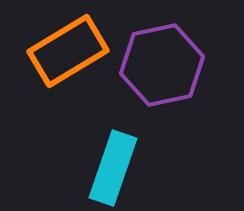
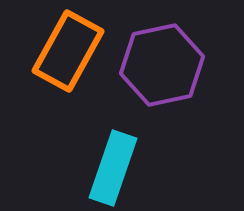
orange rectangle: rotated 30 degrees counterclockwise
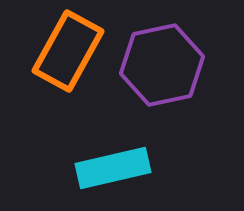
cyan rectangle: rotated 58 degrees clockwise
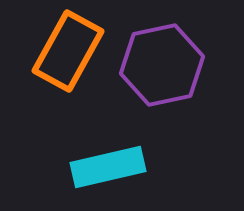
cyan rectangle: moved 5 px left, 1 px up
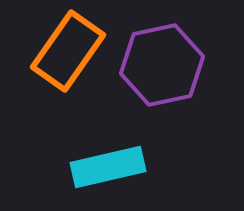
orange rectangle: rotated 6 degrees clockwise
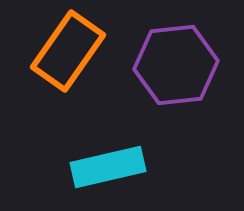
purple hexagon: moved 14 px right; rotated 6 degrees clockwise
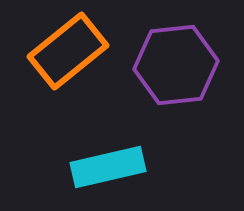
orange rectangle: rotated 16 degrees clockwise
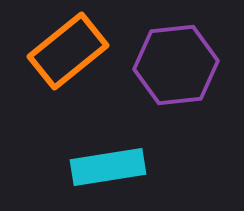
cyan rectangle: rotated 4 degrees clockwise
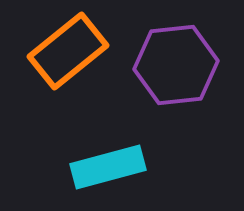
cyan rectangle: rotated 6 degrees counterclockwise
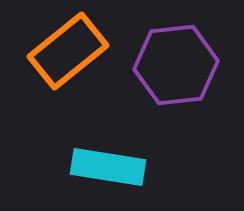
cyan rectangle: rotated 24 degrees clockwise
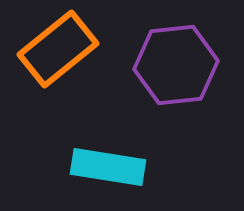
orange rectangle: moved 10 px left, 2 px up
